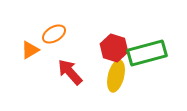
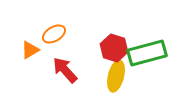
red arrow: moved 5 px left, 2 px up
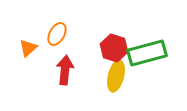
orange ellipse: moved 3 px right; rotated 30 degrees counterclockwise
orange triangle: moved 2 px left, 2 px up; rotated 12 degrees counterclockwise
red arrow: rotated 48 degrees clockwise
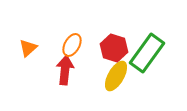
orange ellipse: moved 15 px right, 11 px down
green rectangle: rotated 39 degrees counterclockwise
yellow ellipse: rotated 16 degrees clockwise
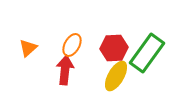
red hexagon: rotated 20 degrees counterclockwise
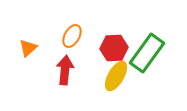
orange ellipse: moved 9 px up
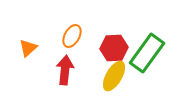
yellow ellipse: moved 2 px left
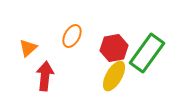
red hexagon: rotated 8 degrees counterclockwise
red arrow: moved 20 px left, 6 px down
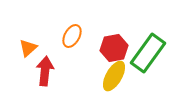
green rectangle: moved 1 px right
red arrow: moved 5 px up
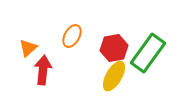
red arrow: moved 2 px left, 1 px up
